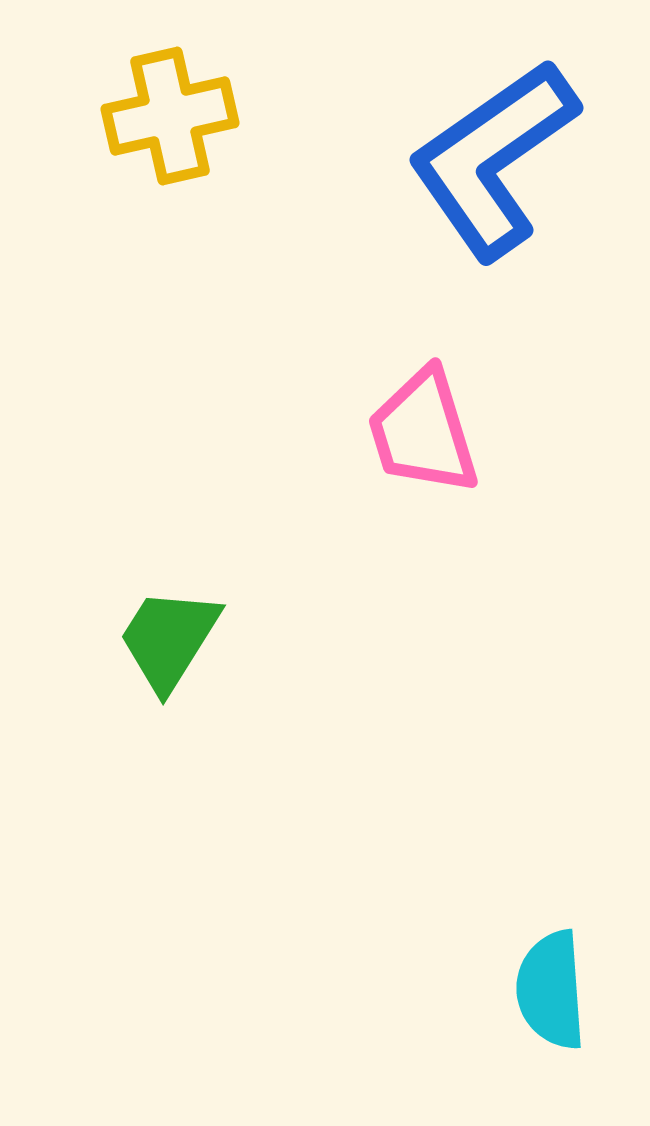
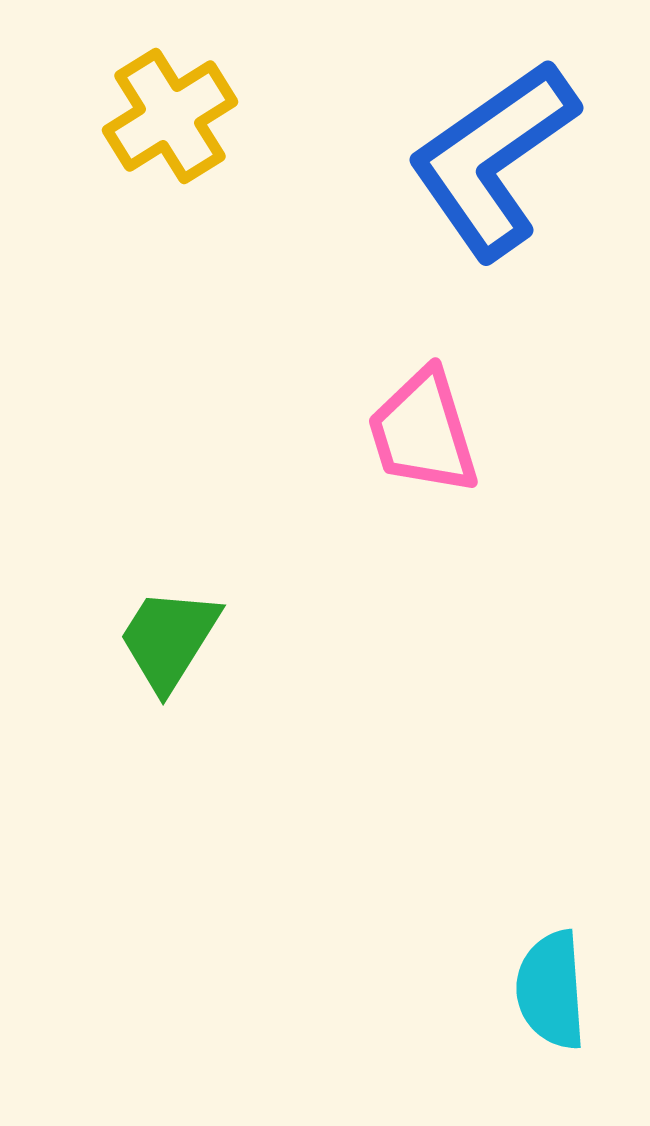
yellow cross: rotated 19 degrees counterclockwise
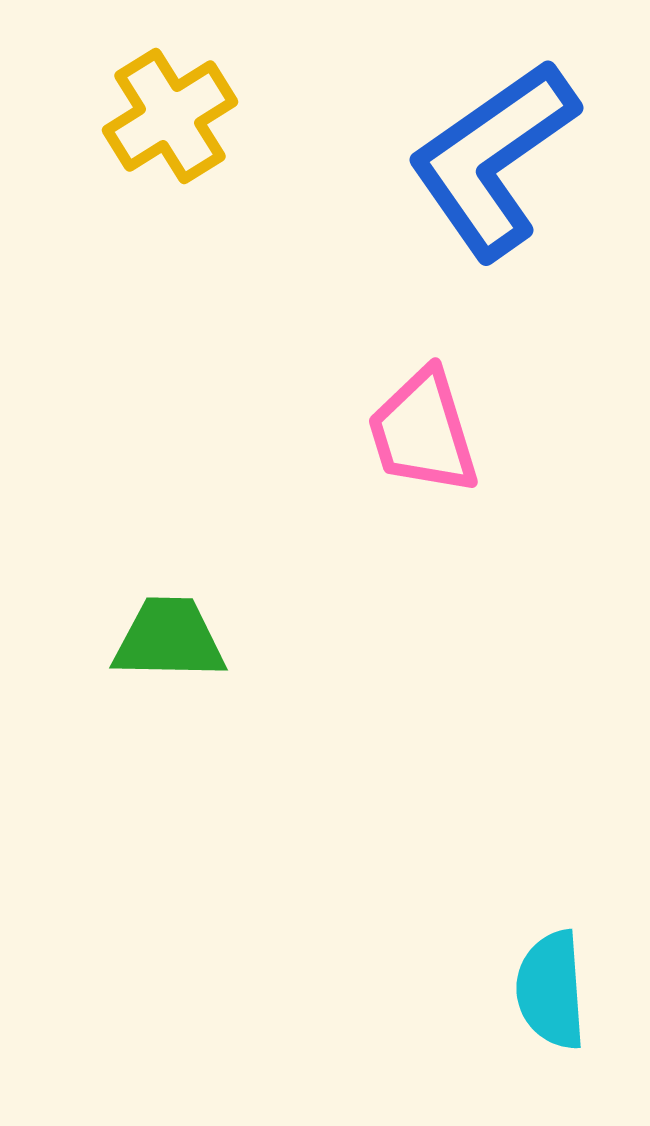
green trapezoid: rotated 59 degrees clockwise
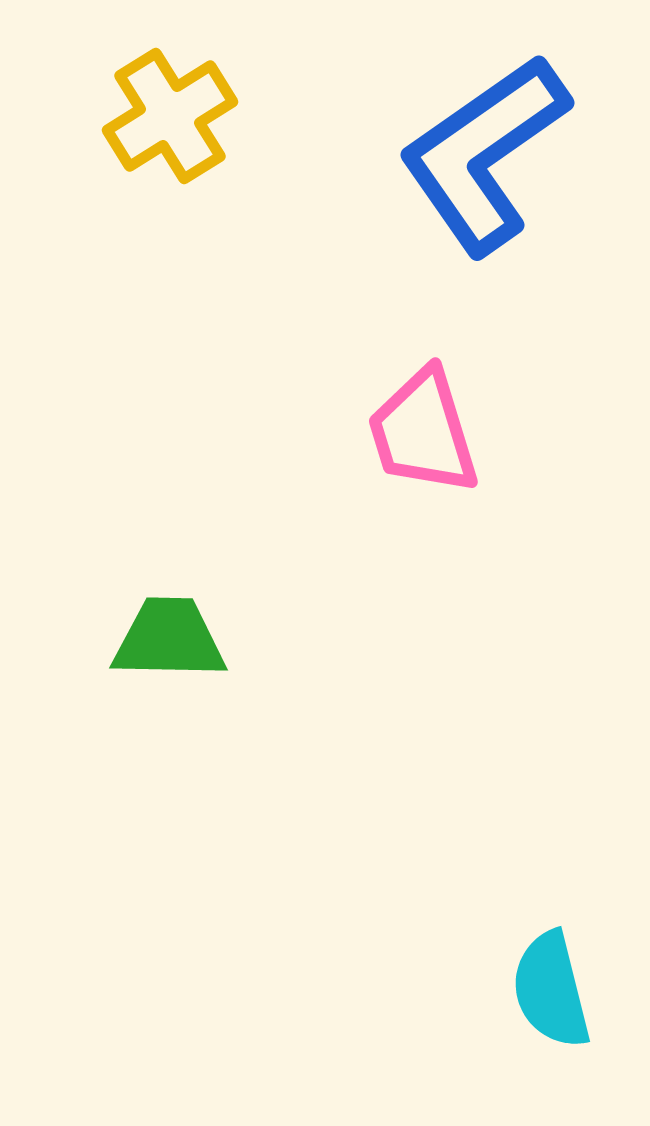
blue L-shape: moved 9 px left, 5 px up
cyan semicircle: rotated 10 degrees counterclockwise
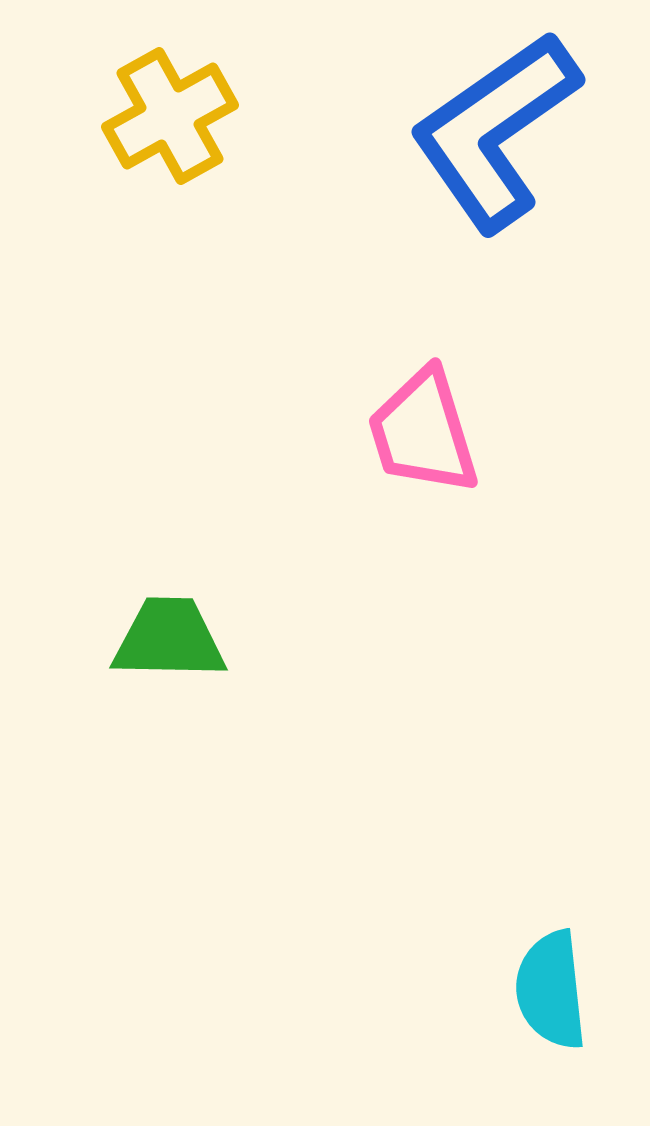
yellow cross: rotated 3 degrees clockwise
blue L-shape: moved 11 px right, 23 px up
cyan semicircle: rotated 8 degrees clockwise
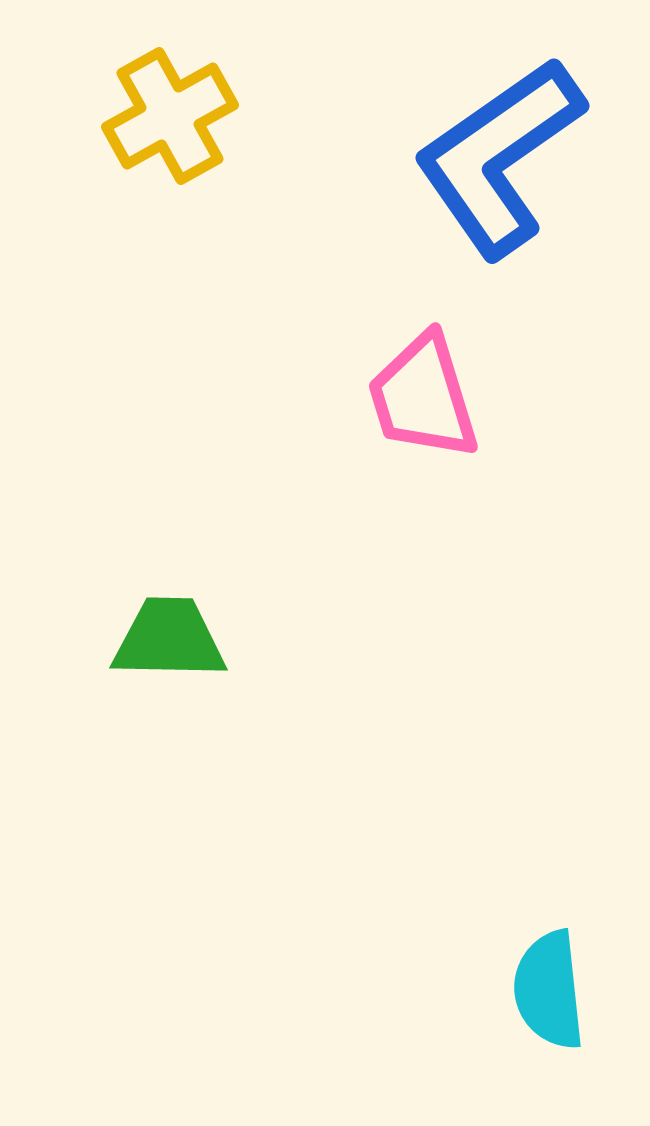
blue L-shape: moved 4 px right, 26 px down
pink trapezoid: moved 35 px up
cyan semicircle: moved 2 px left
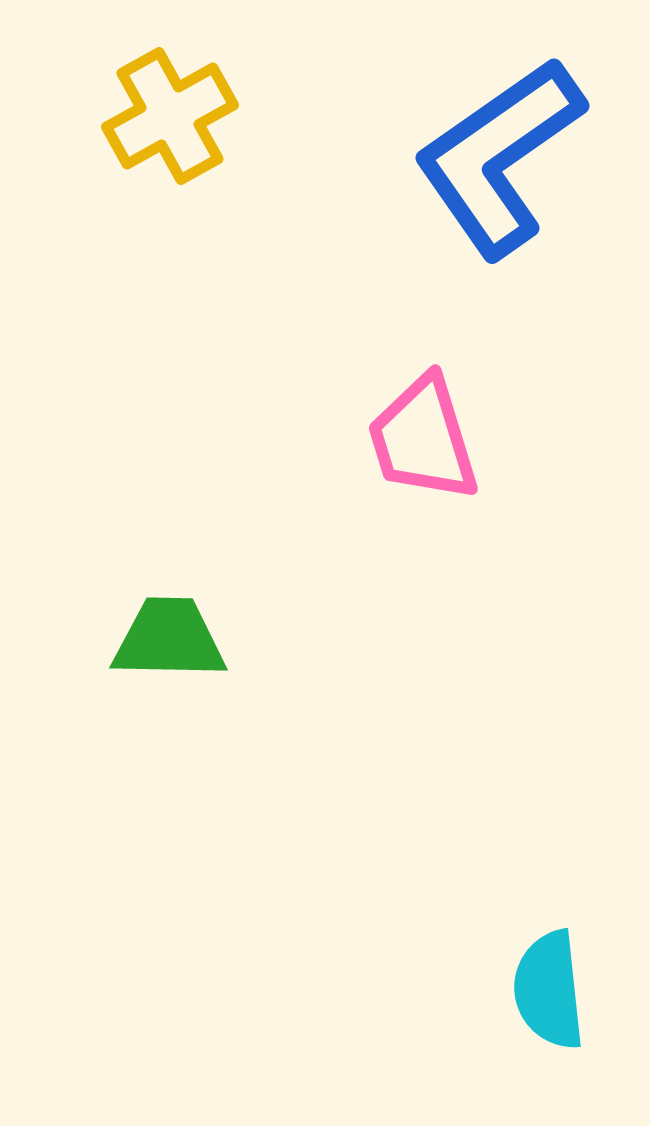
pink trapezoid: moved 42 px down
